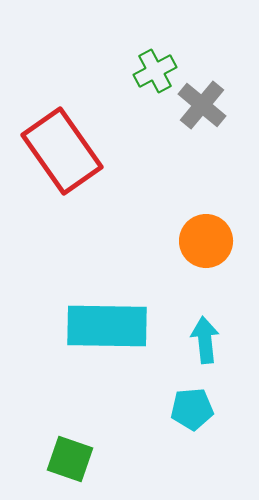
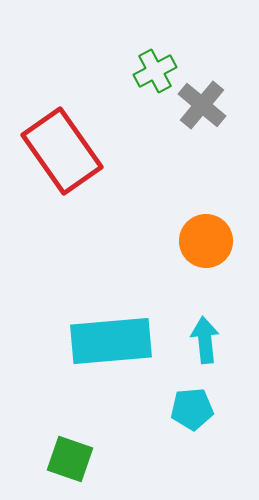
cyan rectangle: moved 4 px right, 15 px down; rotated 6 degrees counterclockwise
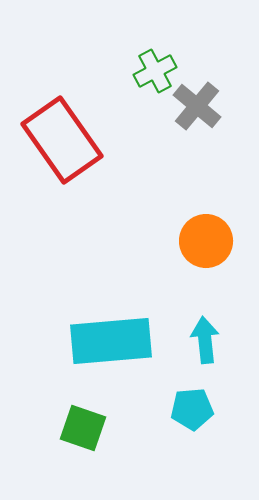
gray cross: moved 5 px left, 1 px down
red rectangle: moved 11 px up
green square: moved 13 px right, 31 px up
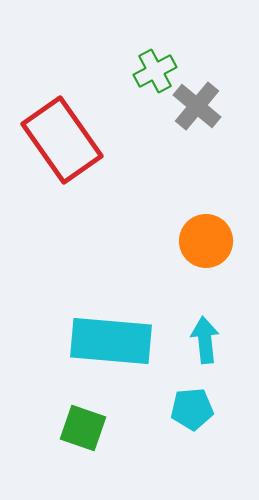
cyan rectangle: rotated 10 degrees clockwise
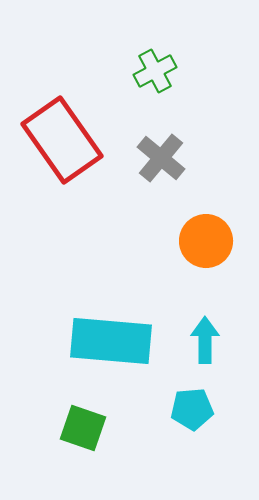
gray cross: moved 36 px left, 52 px down
cyan arrow: rotated 6 degrees clockwise
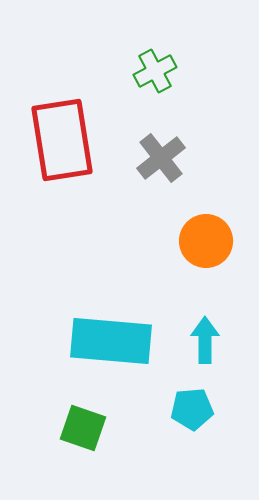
red rectangle: rotated 26 degrees clockwise
gray cross: rotated 12 degrees clockwise
